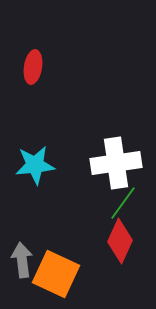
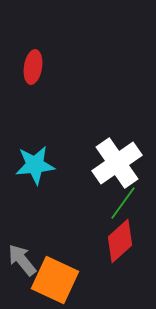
white cross: moved 1 px right; rotated 27 degrees counterclockwise
red diamond: rotated 24 degrees clockwise
gray arrow: rotated 32 degrees counterclockwise
orange square: moved 1 px left, 6 px down
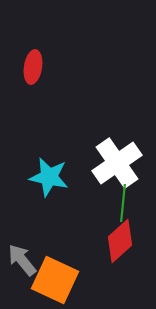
cyan star: moved 14 px right, 12 px down; rotated 18 degrees clockwise
green line: rotated 30 degrees counterclockwise
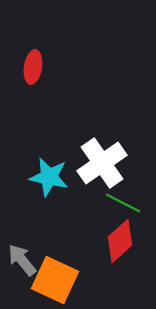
white cross: moved 15 px left
green line: rotated 69 degrees counterclockwise
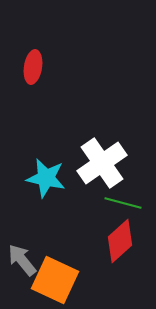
cyan star: moved 3 px left, 1 px down
green line: rotated 12 degrees counterclockwise
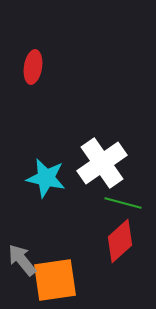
orange square: rotated 33 degrees counterclockwise
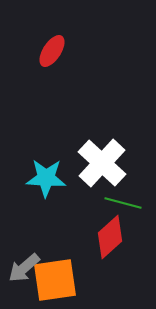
red ellipse: moved 19 px right, 16 px up; rotated 24 degrees clockwise
white cross: rotated 12 degrees counterclockwise
cyan star: rotated 9 degrees counterclockwise
red diamond: moved 10 px left, 4 px up
gray arrow: moved 2 px right, 8 px down; rotated 92 degrees counterclockwise
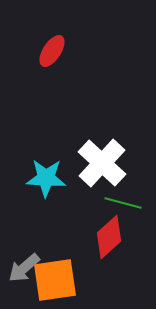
red diamond: moved 1 px left
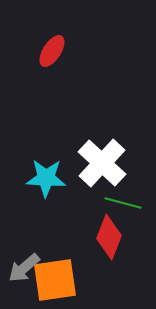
red diamond: rotated 27 degrees counterclockwise
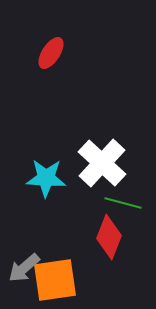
red ellipse: moved 1 px left, 2 px down
